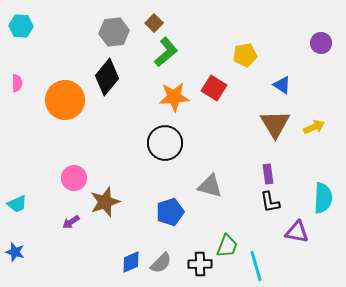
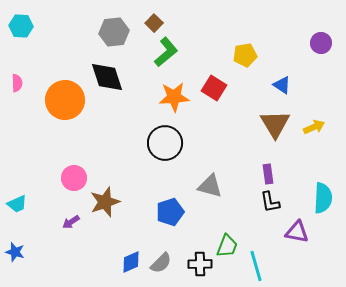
black diamond: rotated 57 degrees counterclockwise
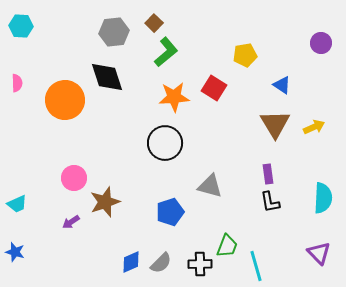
purple triangle: moved 22 px right, 21 px down; rotated 35 degrees clockwise
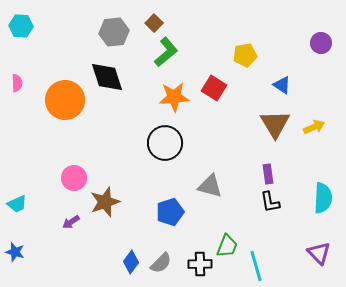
blue diamond: rotated 30 degrees counterclockwise
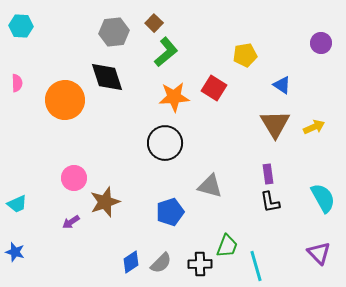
cyan semicircle: rotated 32 degrees counterclockwise
blue diamond: rotated 20 degrees clockwise
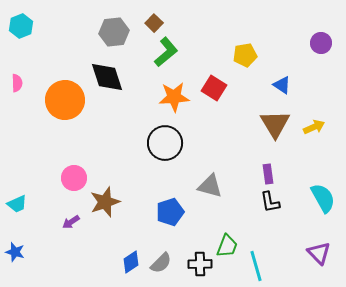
cyan hexagon: rotated 25 degrees counterclockwise
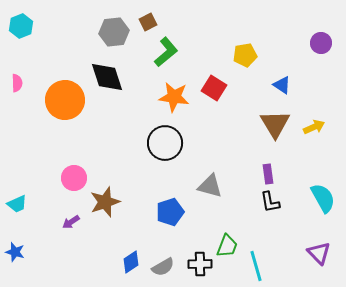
brown square: moved 6 px left, 1 px up; rotated 18 degrees clockwise
orange star: rotated 12 degrees clockwise
gray semicircle: moved 2 px right, 4 px down; rotated 15 degrees clockwise
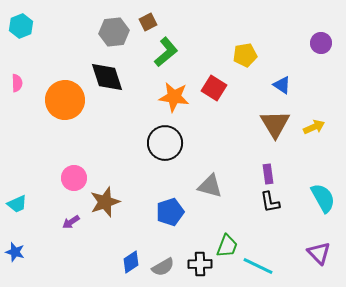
cyan line: moved 2 px right; rotated 48 degrees counterclockwise
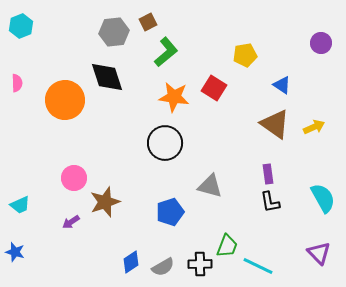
brown triangle: rotated 24 degrees counterclockwise
cyan trapezoid: moved 3 px right, 1 px down
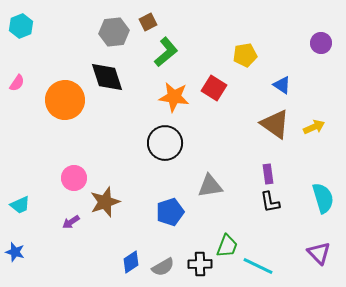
pink semicircle: rotated 36 degrees clockwise
gray triangle: rotated 24 degrees counterclockwise
cyan semicircle: rotated 12 degrees clockwise
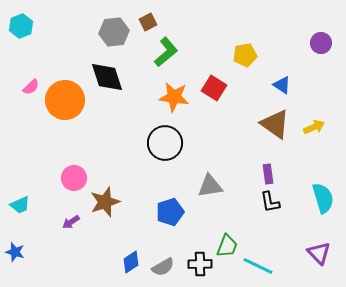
pink semicircle: moved 14 px right, 4 px down; rotated 12 degrees clockwise
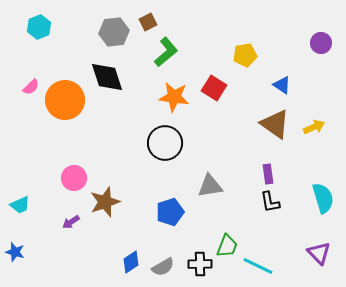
cyan hexagon: moved 18 px right, 1 px down
